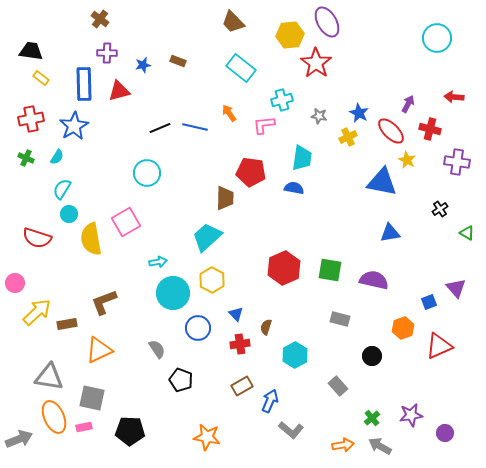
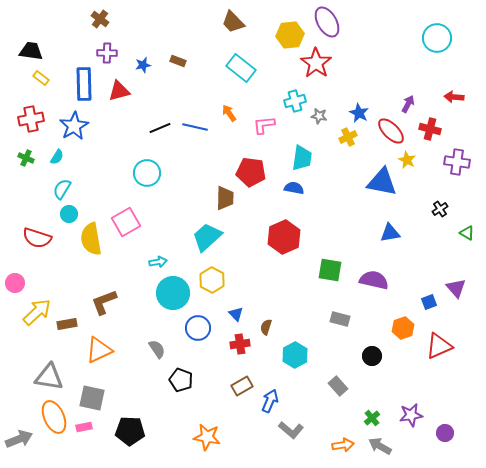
cyan cross at (282, 100): moved 13 px right, 1 px down
red hexagon at (284, 268): moved 31 px up
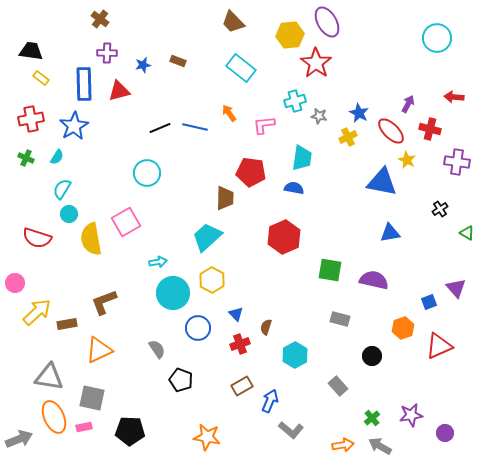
red cross at (240, 344): rotated 12 degrees counterclockwise
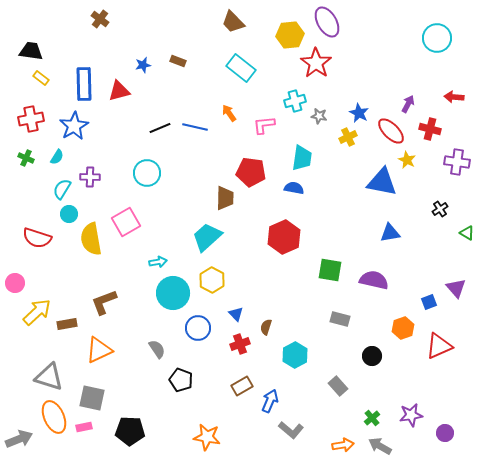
purple cross at (107, 53): moved 17 px left, 124 px down
gray triangle at (49, 377): rotated 8 degrees clockwise
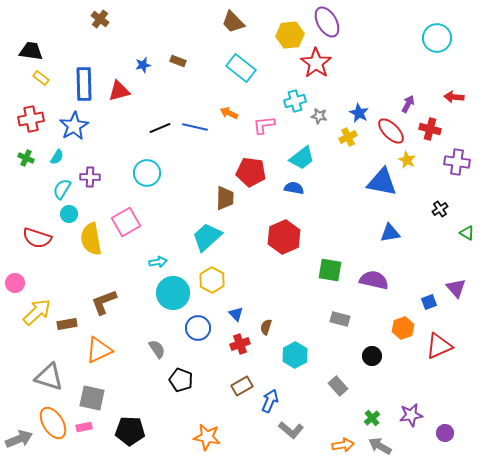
orange arrow at (229, 113): rotated 30 degrees counterclockwise
cyan trapezoid at (302, 158): rotated 44 degrees clockwise
orange ellipse at (54, 417): moved 1 px left, 6 px down; rotated 8 degrees counterclockwise
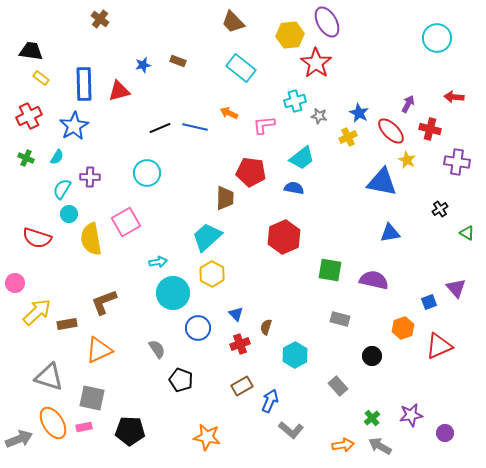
red cross at (31, 119): moved 2 px left, 3 px up; rotated 15 degrees counterclockwise
yellow hexagon at (212, 280): moved 6 px up
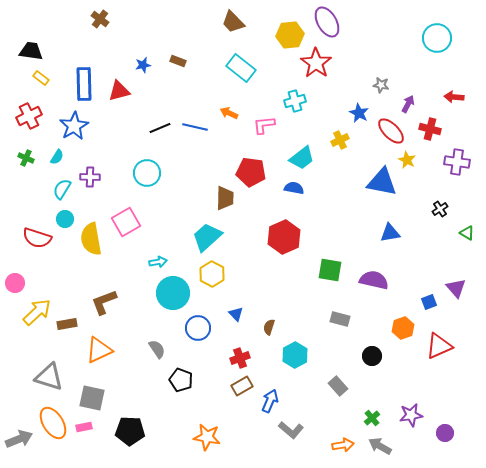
gray star at (319, 116): moved 62 px right, 31 px up
yellow cross at (348, 137): moved 8 px left, 3 px down
cyan circle at (69, 214): moved 4 px left, 5 px down
brown semicircle at (266, 327): moved 3 px right
red cross at (240, 344): moved 14 px down
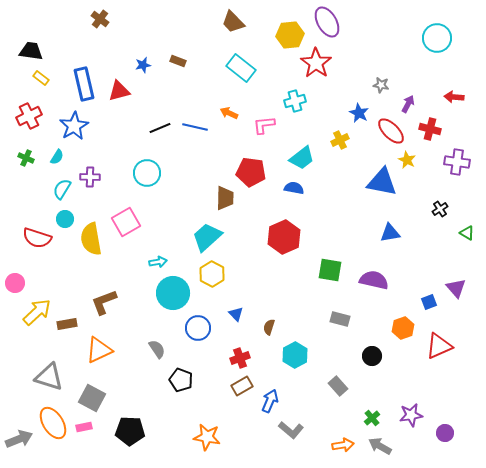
blue rectangle at (84, 84): rotated 12 degrees counterclockwise
gray square at (92, 398): rotated 16 degrees clockwise
